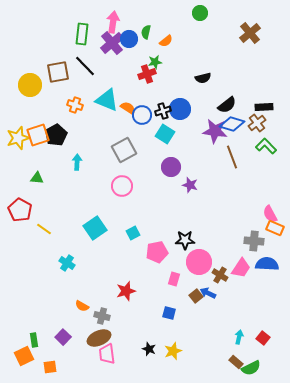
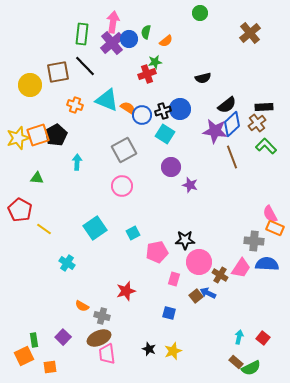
blue diamond at (232, 124): rotated 60 degrees counterclockwise
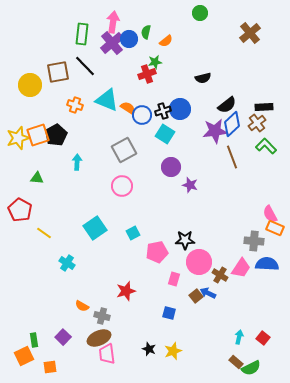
purple star at (215, 131): rotated 15 degrees counterclockwise
yellow line at (44, 229): moved 4 px down
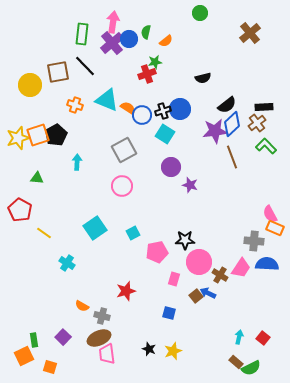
orange square at (50, 367): rotated 24 degrees clockwise
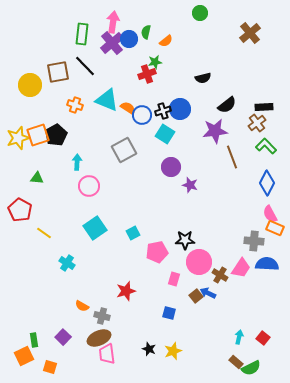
blue diamond at (232, 124): moved 35 px right, 59 px down; rotated 20 degrees counterclockwise
pink circle at (122, 186): moved 33 px left
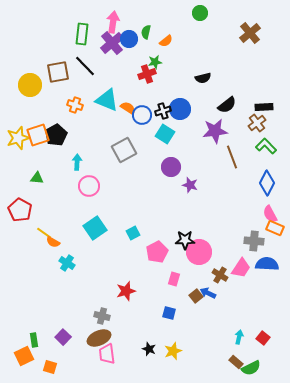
pink pentagon at (157, 252): rotated 15 degrees counterclockwise
pink circle at (199, 262): moved 10 px up
orange semicircle at (82, 306): moved 29 px left, 64 px up
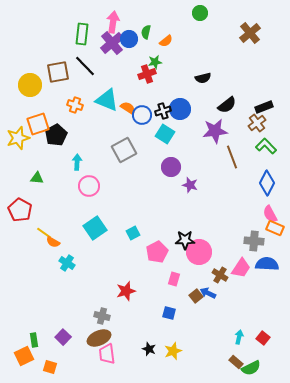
black rectangle at (264, 107): rotated 18 degrees counterclockwise
orange square at (38, 135): moved 11 px up
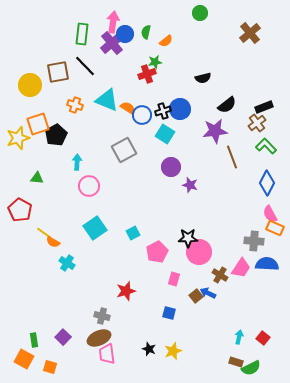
blue circle at (129, 39): moved 4 px left, 5 px up
black star at (185, 240): moved 3 px right, 2 px up
orange square at (24, 356): moved 3 px down; rotated 36 degrees counterclockwise
brown rectangle at (236, 362): rotated 24 degrees counterclockwise
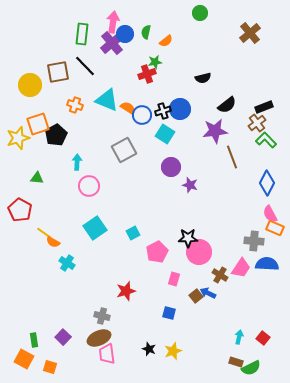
green L-shape at (266, 146): moved 6 px up
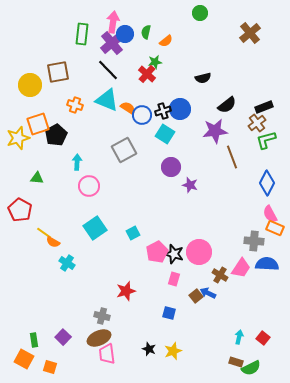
black line at (85, 66): moved 23 px right, 4 px down
red cross at (147, 74): rotated 30 degrees counterclockwise
green L-shape at (266, 140): rotated 60 degrees counterclockwise
black star at (188, 238): moved 14 px left, 16 px down; rotated 18 degrees clockwise
